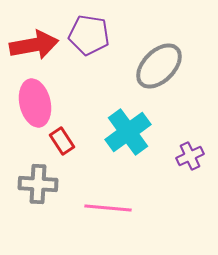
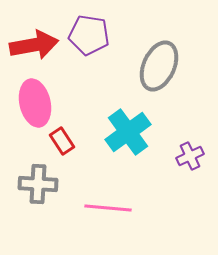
gray ellipse: rotated 21 degrees counterclockwise
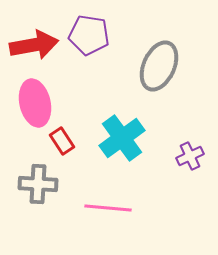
cyan cross: moved 6 px left, 6 px down
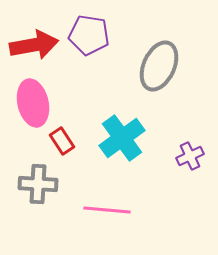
pink ellipse: moved 2 px left
pink line: moved 1 px left, 2 px down
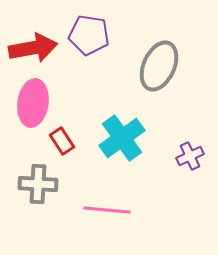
red arrow: moved 1 px left, 3 px down
pink ellipse: rotated 21 degrees clockwise
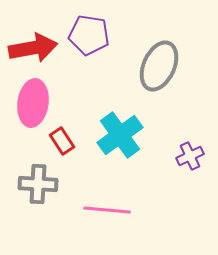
cyan cross: moved 2 px left, 3 px up
